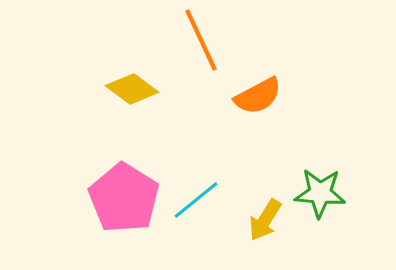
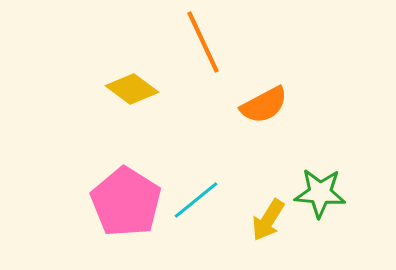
orange line: moved 2 px right, 2 px down
orange semicircle: moved 6 px right, 9 px down
pink pentagon: moved 2 px right, 4 px down
yellow arrow: moved 3 px right
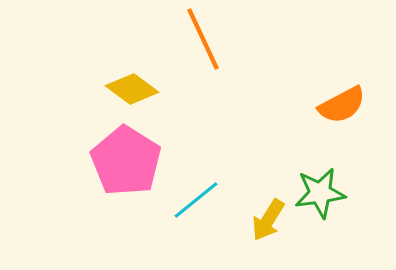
orange line: moved 3 px up
orange semicircle: moved 78 px right
green star: rotated 12 degrees counterclockwise
pink pentagon: moved 41 px up
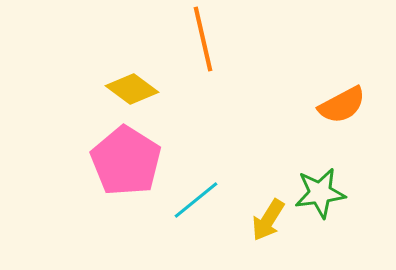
orange line: rotated 12 degrees clockwise
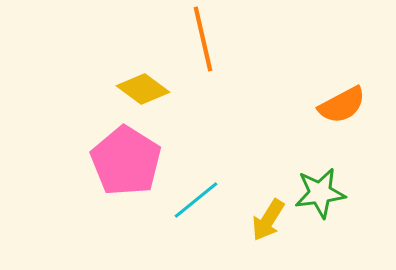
yellow diamond: moved 11 px right
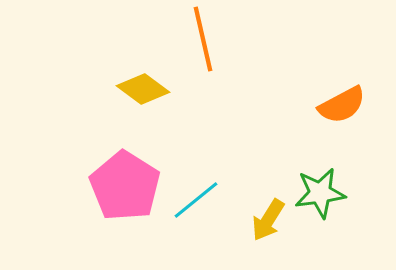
pink pentagon: moved 1 px left, 25 px down
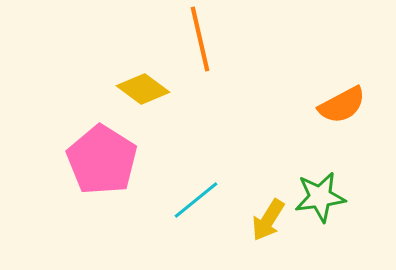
orange line: moved 3 px left
pink pentagon: moved 23 px left, 26 px up
green star: moved 4 px down
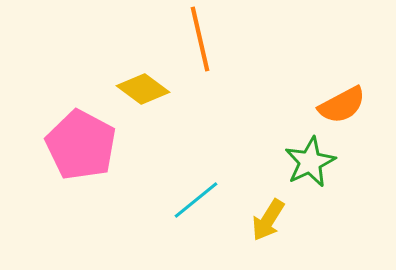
pink pentagon: moved 21 px left, 15 px up; rotated 4 degrees counterclockwise
green star: moved 10 px left, 35 px up; rotated 18 degrees counterclockwise
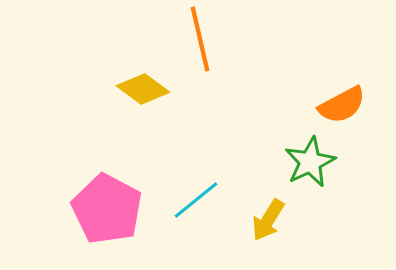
pink pentagon: moved 26 px right, 64 px down
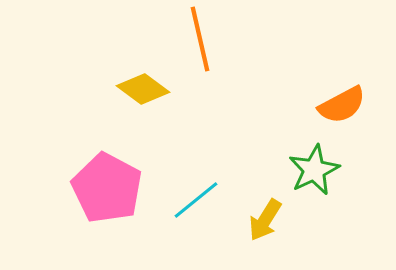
green star: moved 4 px right, 8 px down
pink pentagon: moved 21 px up
yellow arrow: moved 3 px left
